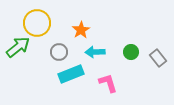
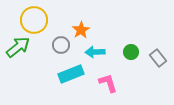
yellow circle: moved 3 px left, 3 px up
gray circle: moved 2 px right, 7 px up
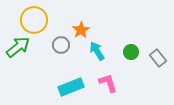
cyan arrow: moved 2 px right, 1 px up; rotated 60 degrees clockwise
cyan rectangle: moved 13 px down
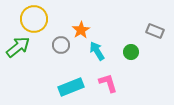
yellow circle: moved 1 px up
gray rectangle: moved 3 px left, 27 px up; rotated 30 degrees counterclockwise
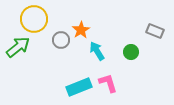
gray circle: moved 5 px up
cyan rectangle: moved 8 px right
